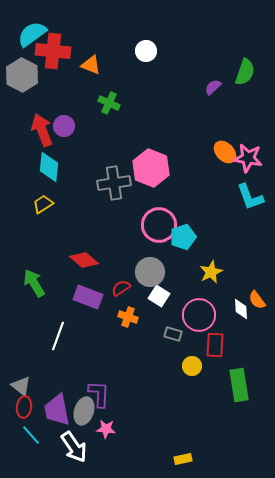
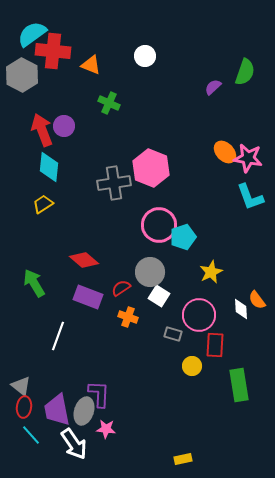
white circle at (146, 51): moved 1 px left, 5 px down
white arrow at (74, 447): moved 3 px up
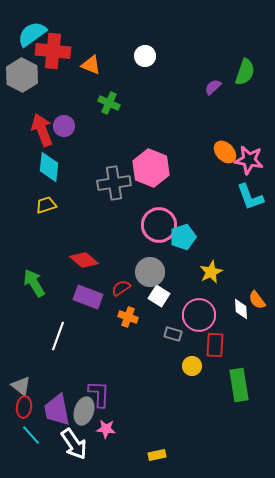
pink star at (248, 158): moved 1 px right, 2 px down
yellow trapezoid at (43, 204): moved 3 px right, 1 px down; rotated 15 degrees clockwise
yellow rectangle at (183, 459): moved 26 px left, 4 px up
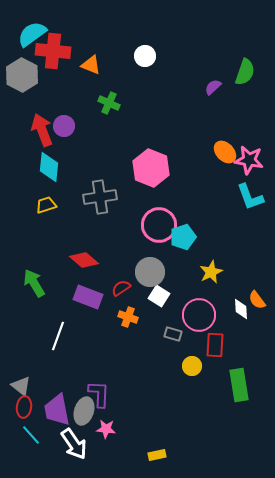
gray cross at (114, 183): moved 14 px left, 14 px down
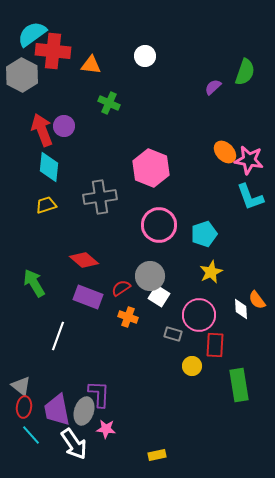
orange triangle at (91, 65): rotated 15 degrees counterclockwise
cyan pentagon at (183, 237): moved 21 px right, 3 px up
gray circle at (150, 272): moved 4 px down
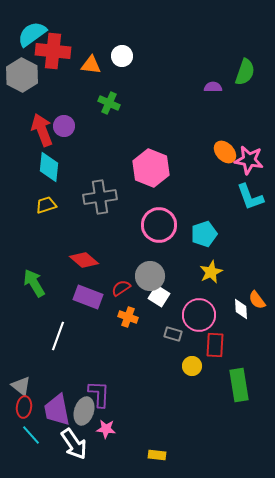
white circle at (145, 56): moved 23 px left
purple semicircle at (213, 87): rotated 42 degrees clockwise
yellow rectangle at (157, 455): rotated 18 degrees clockwise
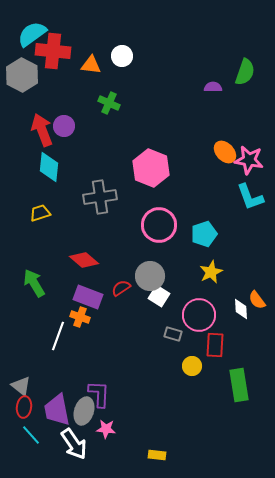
yellow trapezoid at (46, 205): moved 6 px left, 8 px down
orange cross at (128, 317): moved 48 px left
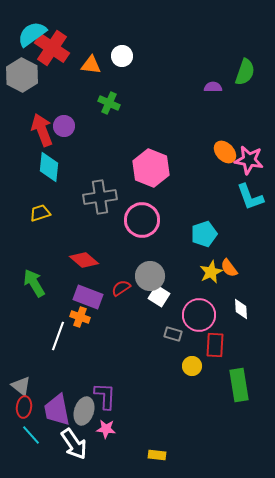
red cross at (53, 51): moved 1 px left, 3 px up; rotated 28 degrees clockwise
pink circle at (159, 225): moved 17 px left, 5 px up
orange semicircle at (257, 300): moved 28 px left, 32 px up
purple L-shape at (99, 394): moved 6 px right, 2 px down
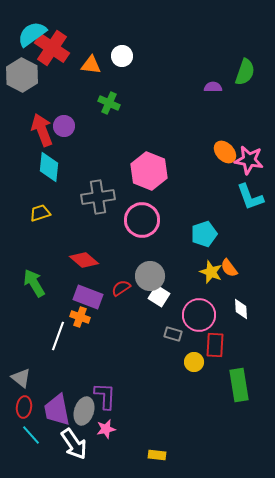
pink hexagon at (151, 168): moved 2 px left, 3 px down
gray cross at (100, 197): moved 2 px left
yellow star at (211, 272): rotated 25 degrees counterclockwise
yellow circle at (192, 366): moved 2 px right, 4 px up
gray triangle at (21, 386): moved 8 px up
pink star at (106, 429): rotated 18 degrees counterclockwise
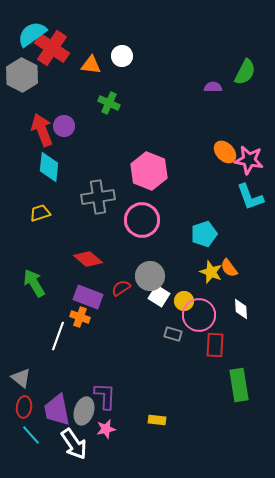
green semicircle at (245, 72): rotated 8 degrees clockwise
red diamond at (84, 260): moved 4 px right, 1 px up
yellow circle at (194, 362): moved 10 px left, 61 px up
yellow rectangle at (157, 455): moved 35 px up
